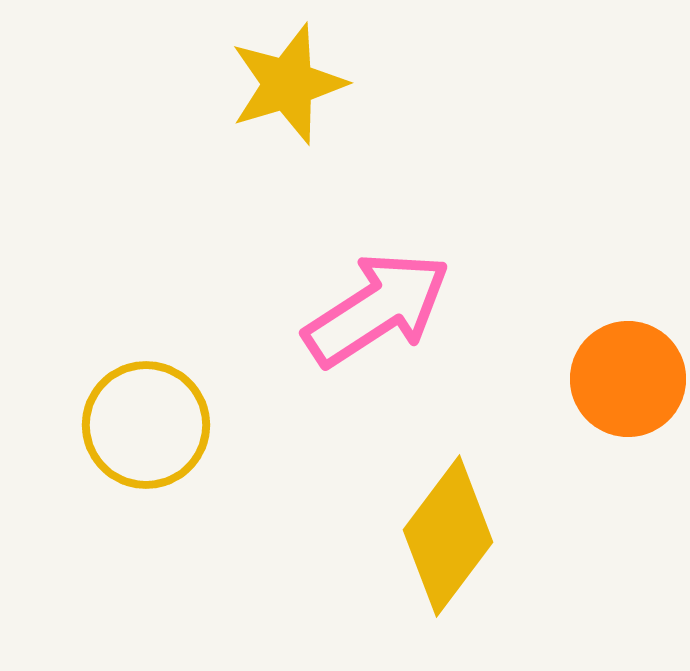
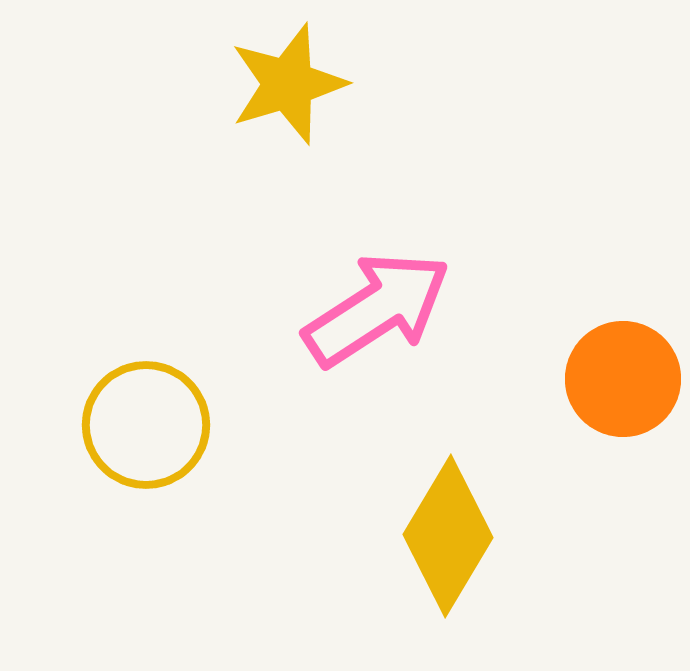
orange circle: moved 5 px left
yellow diamond: rotated 6 degrees counterclockwise
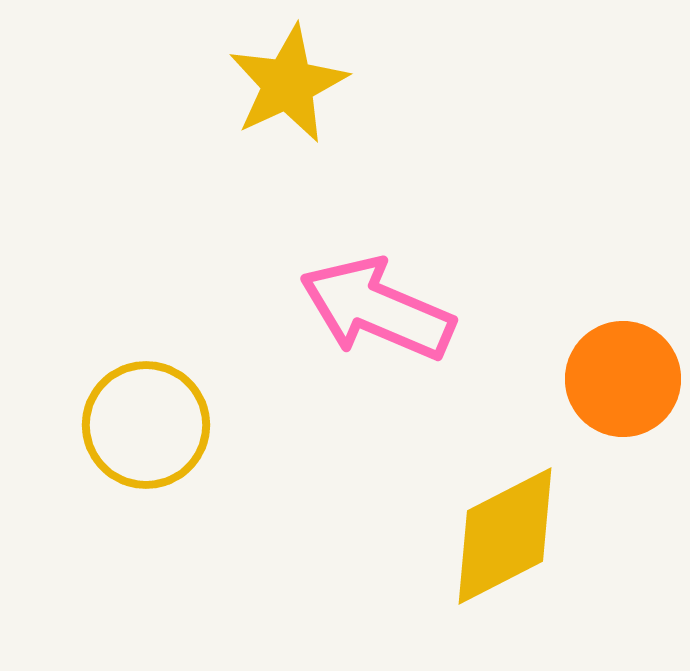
yellow star: rotated 8 degrees counterclockwise
pink arrow: rotated 124 degrees counterclockwise
yellow diamond: moved 57 px right; rotated 32 degrees clockwise
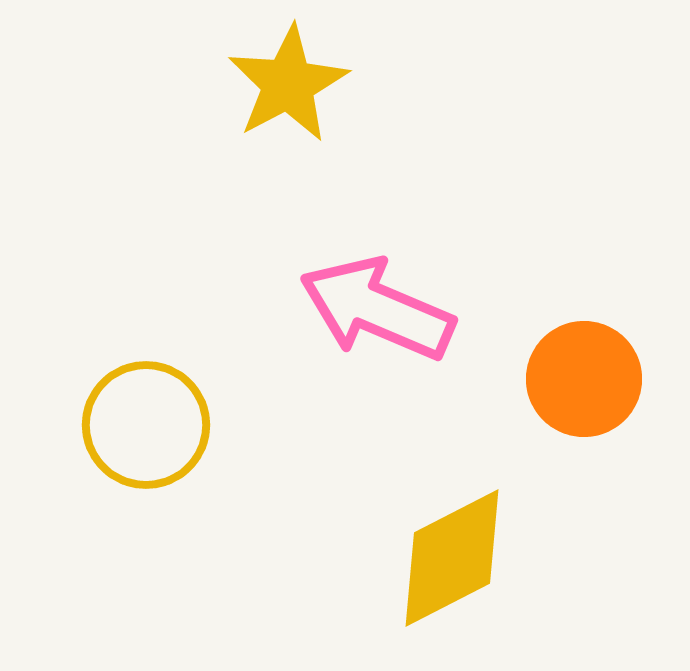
yellow star: rotated 3 degrees counterclockwise
orange circle: moved 39 px left
yellow diamond: moved 53 px left, 22 px down
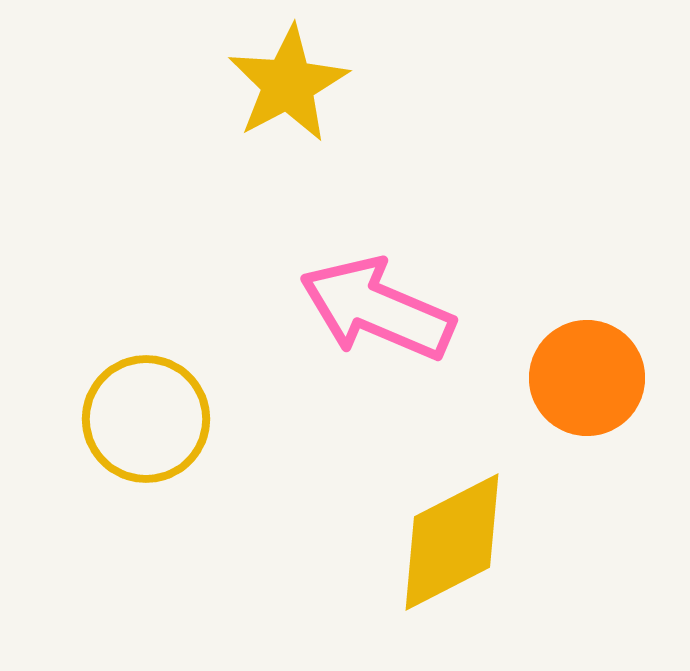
orange circle: moved 3 px right, 1 px up
yellow circle: moved 6 px up
yellow diamond: moved 16 px up
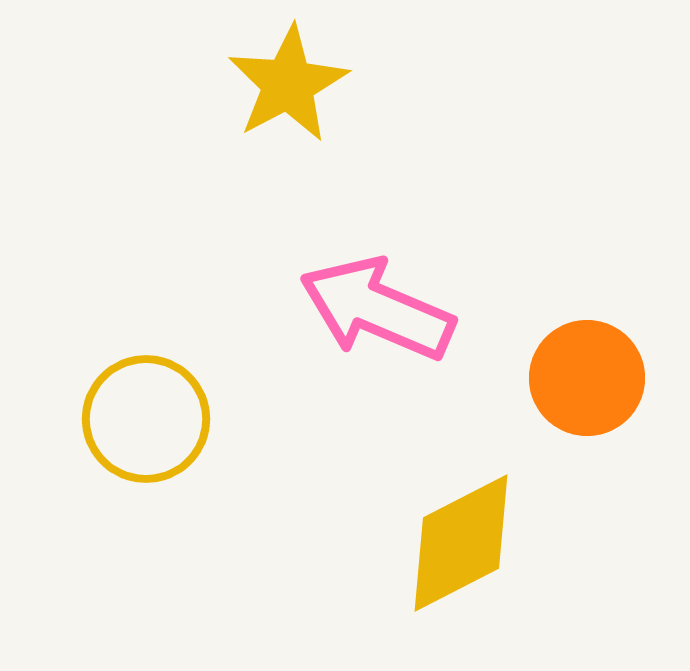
yellow diamond: moved 9 px right, 1 px down
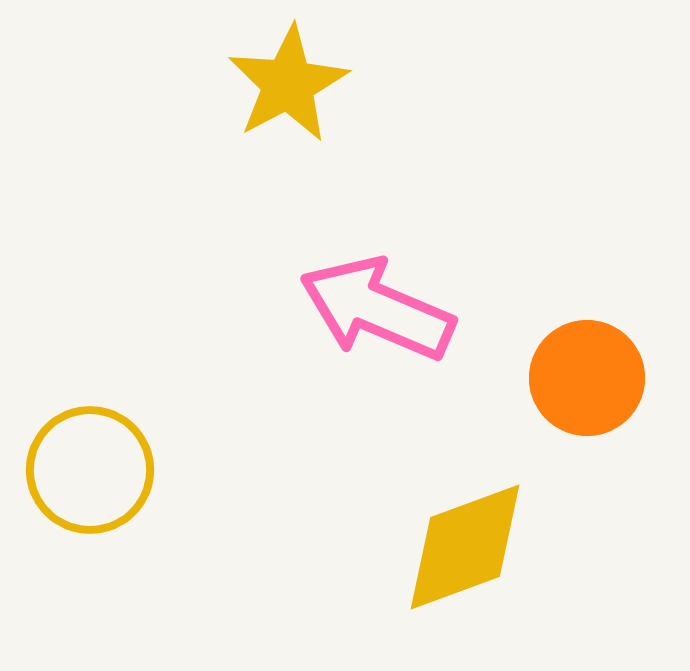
yellow circle: moved 56 px left, 51 px down
yellow diamond: moved 4 px right, 4 px down; rotated 7 degrees clockwise
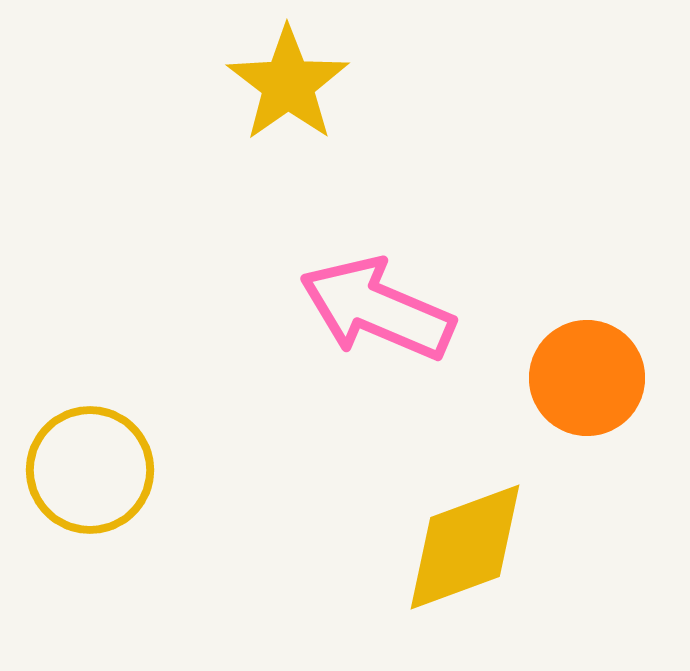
yellow star: rotated 7 degrees counterclockwise
